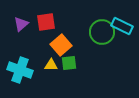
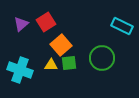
red square: rotated 24 degrees counterclockwise
green circle: moved 26 px down
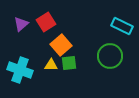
green circle: moved 8 px right, 2 px up
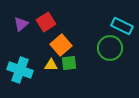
green circle: moved 8 px up
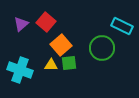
red square: rotated 18 degrees counterclockwise
green circle: moved 8 px left
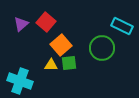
cyan cross: moved 11 px down
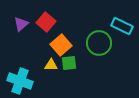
green circle: moved 3 px left, 5 px up
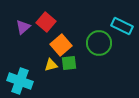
purple triangle: moved 2 px right, 3 px down
yellow triangle: rotated 16 degrees counterclockwise
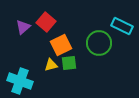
orange square: rotated 15 degrees clockwise
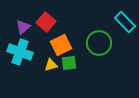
cyan rectangle: moved 3 px right, 4 px up; rotated 20 degrees clockwise
cyan cross: moved 29 px up
